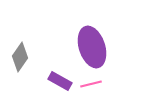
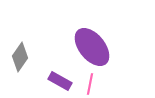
purple ellipse: rotated 21 degrees counterclockwise
pink line: moved 1 px left; rotated 65 degrees counterclockwise
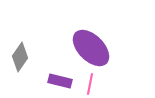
purple ellipse: moved 1 px left, 1 px down; rotated 6 degrees counterclockwise
purple rectangle: rotated 15 degrees counterclockwise
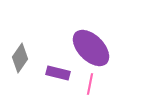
gray diamond: moved 1 px down
purple rectangle: moved 2 px left, 8 px up
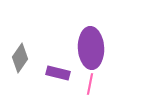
purple ellipse: rotated 42 degrees clockwise
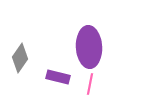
purple ellipse: moved 2 px left, 1 px up
purple rectangle: moved 4 px down
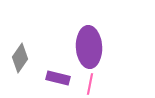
purple rectangle: moved 1 px down
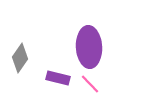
pink line: rotated 55 degrees counterclockwise
